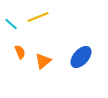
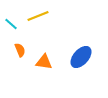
yellow line: moved 1 px up
orange semicircle: moved 2 px up
orange triangle: moved 1 px right, 1 px down; rotated 48 degrees clockwise
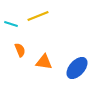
cyan line: rotated 24 degrees counterclockwise
blue ellipse: moved 4 px left, 11 px down
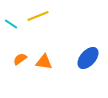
cyan line: rotated 16 degrees clockwise
orange semicircle: moved 9 px down; rotated 104 degrees counterclockwise
blue ellipse: moved 11 px right, 10 px up
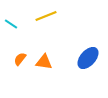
yellow line: moved 8 px right
orange semicircle: rotated 16 degrees counterclockwise
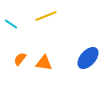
orange triangle: moved 1 px down
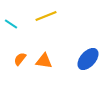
blue ellipse: moved 1 px down
orange triangle: moved 2 px up
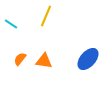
yellow line: rotated 45 degrees counterclockwise
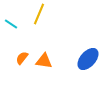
yellow line: moved 7 px left, 2 px up
orange semicircle: moved 2 px right, 1 px up
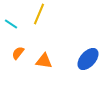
orange semicircle: moved 4 px left, 5 px up
